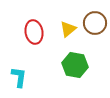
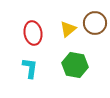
red ellipse: moved 1 px left, 1 px down
cyan L-shape: moved 11 px right, 9 px up
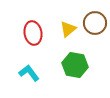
cyan L-shape: moved 1 px left, 5 px down; rotated 45 degrees counterclockwise
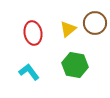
cyan L-shape: moved 1 px up
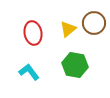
brown circle: moved 1 px left
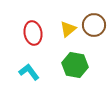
brown circle: moved 2 px down
